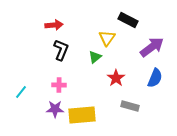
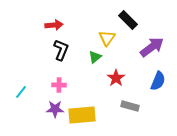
black rectangle: rotated 18 degrees clockwise
blue semicircle: moved 3 px right, 3 px down
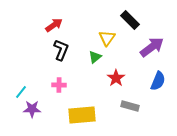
black rectangle: moved 2 px right
red arrow: rotated 30 degrees counterclockwise
purple star: moved 23 px left
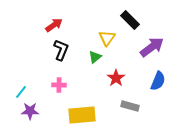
purple star: moved 2 px left, 2 px down
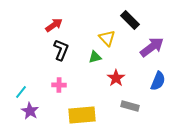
yellow triangle: rotated 18 degrees counterclockwise
green triangle: rotated 24 degrees clockwise
purple star: rotated 30 degrees clockwise
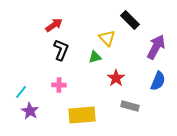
purple arrow: moved 4 px right; rotated 25 degrees counterclockwise
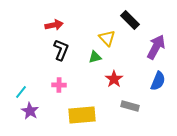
red arrow: rotated 24 degrees clockwise
red star: moved 2 px left, 1 px down
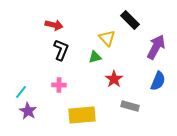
red arrow: rotated 24 degrees clockwise
purple star: moved 2 px left
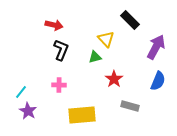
yellow triangle: moved 1 px left, 1 px down
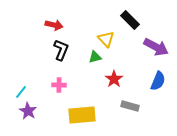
purple arrow: rotated 90 degrees clockwise
